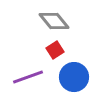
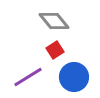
purple line: rotated 12 degrees counterclockwise
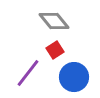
purple line: moved 4 px up; rotated 20 degrees counterclockwise
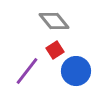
purple line: moved 1 px left, 2 px up
blue circle: moved 2 px right, 6 px up
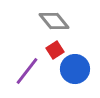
blue circle: moved 1 px left, 2 px up
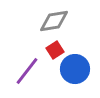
gray diamond: rotated 60 degrees counterclockwise
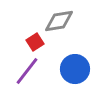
gray diamond: moved 5 px right
red square: moved 20 px left, 8 px up
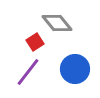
gray diamond: moved 2 px left, 2 px down; rotated 60 degrees clockwise
purple line: moved 1 px right, 1 px down
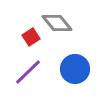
red square: moved 4 px left, 5 px up
purple line: rotated 8 degrees clockwise
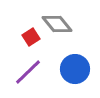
gray diamond: moved 1 px down
